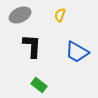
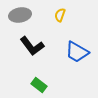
gray ellipse: rotated 15 degrees clockwise
black L-shape: rotated 140 degrees clockwise
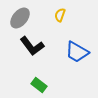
gray ellipse: moved 3 px down; rotated 40 degrees counterclockwise
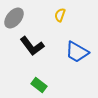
gray ellipse: moved 6 px left
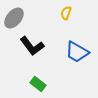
yellow semicircle: moved 6 px right, 2 px up
green rectangle: moved 1 px left, 1 px up
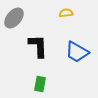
yellow semicircle: rotated 64 degrees clockwise
black L-shape: moved 6 px right; rotated 145 degrees counterclockwise
green rectangle: moved 2 px right; rotated 63 degrees clockwise
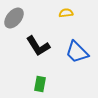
black L-shape: rotated 150 degrees clockwise
blue trapezoid: rotated 15 degrees clockwise
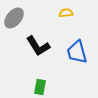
blue trapezoid: rotated 30 degrees clockwise
green rectangle: moved 3 px down
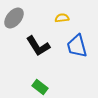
yellow semicircle: moved 4 px left, 5 px down
blue trapezoid: moved 6 px up
green rectangle: rotated 63 degrees counterclockwise
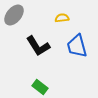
gray ellipse: moved 3 px up
